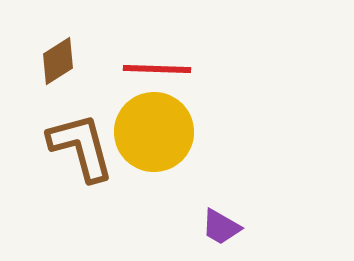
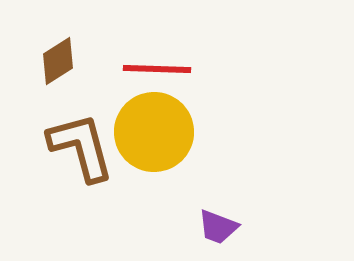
purple trapezoid: moved 3 px left; rotated 9 degrees counterclockwise
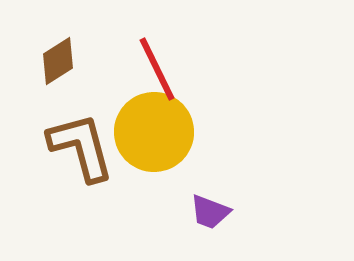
red line: rotated 62 degrees clockwise
purple trapezoid: moved 8 px left, 15 px up
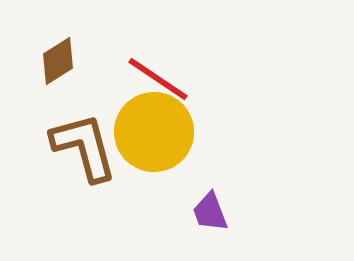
red line: moved 1 px right, 10 px down; rotated 30 degrees counterclockwise
brown L-shape: moved 3 px right
purple trapezoid: rotated 48 degrees clockwise
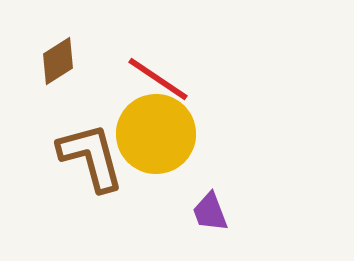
yellow circle: moved 2 px right, 2 px down
brown L-shape: moved 7 px right, 10 px down
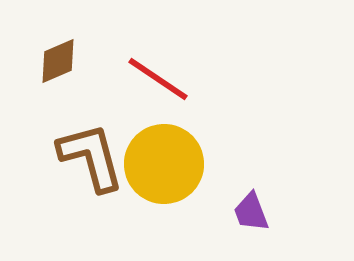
brown diamond: rotated 9 degrees clockwise
yellow circle: moved 8 px right, 30 px down
purple trapezoid: moved 41 px right
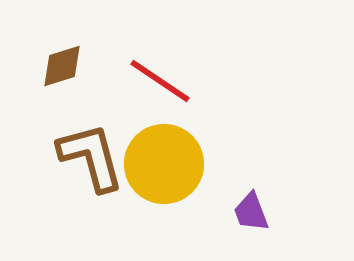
brown diamond: moved 4 px right, 5 px down; rotated 6 degrees clockwise
red line: moved 2 px right, 2 px down
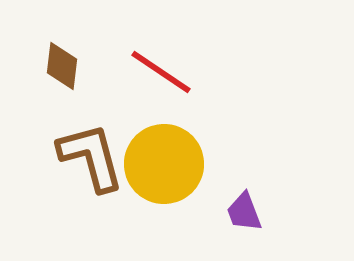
brown diamond: rotated 66 degrees counterclockwise
red line: moved 1 px right, 9 px up
purple trapezoid: moved 7 px left
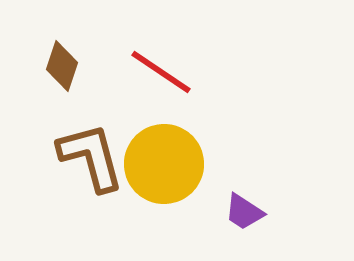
brown diamond: rotated 12 degrees clockwise
purple trapezoid: rotated 36 degrees counterclockwise
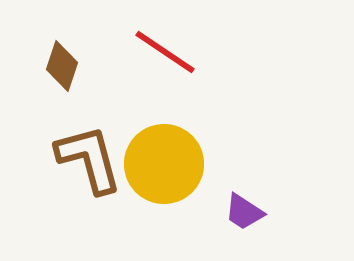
red line: moved 4 px right, 20 px up
brown L-shape: moved 2 px left, 2 px down
